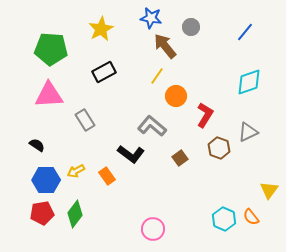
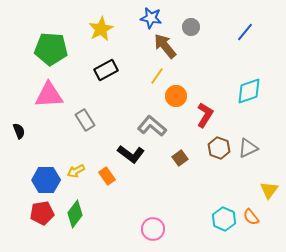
black rectangle: moved 2 px right, 2 px up
cyan diamond: moved 9 px down
gray triangle: moved 16 px down
black semicircle: moved 18 px left, 14 px up; rotated 35 degrees clockwise
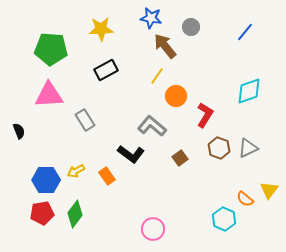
yellow star: rotated 25 degrees clockwise
orange semicircle: moved 6 px left, 18 px up; rotated 12 degrees counterclockwise
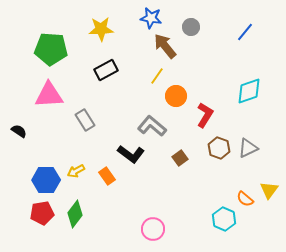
black semicircle: rotated 35 degrees counterclockwise
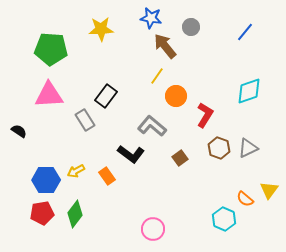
black rectangle: moved 26 px down; rotated 25 degrees counterclockwise
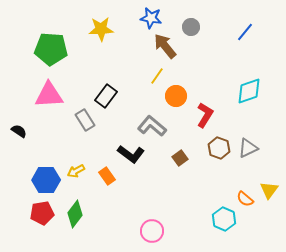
pink circle: moved 1 px left, 2 px down
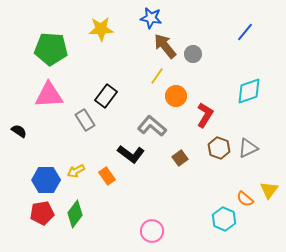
gray circle: moved 2 px right, 27 px down
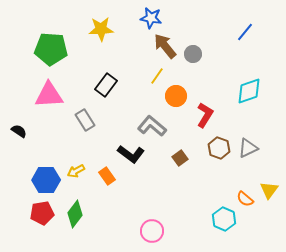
black rectangle: moved 11 px up
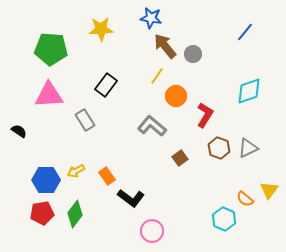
black L-shape: moved 44 px down
